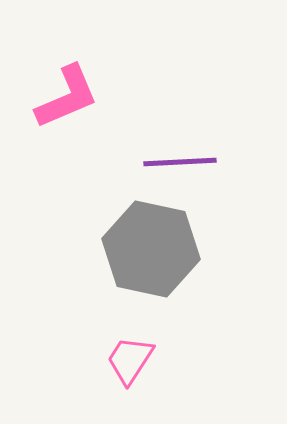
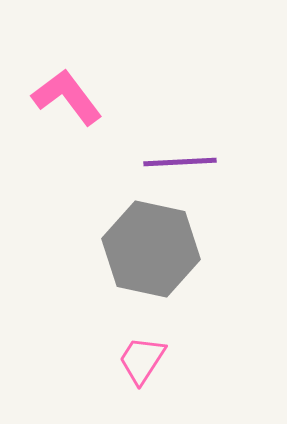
pink L-shape: rotated 104 degrees counterclockwise
pink trapezoid: moved 12 px right
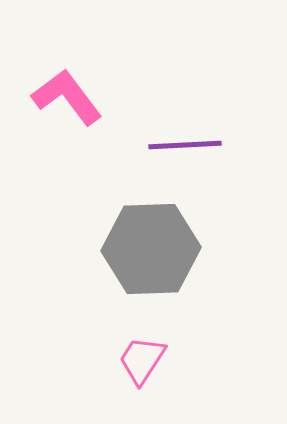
purple line: moved 5 px right, 17 px up
gray hexagon: rotated 14 degrees counterclockwise
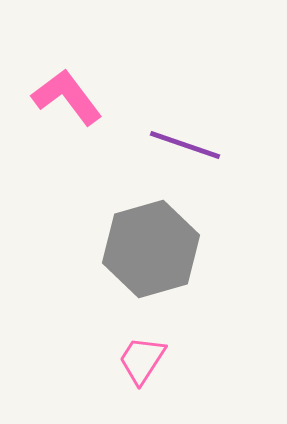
purple line: rotated 22 degrees clockwise
gray hexagon: rotated 14 degrees counterclockwise
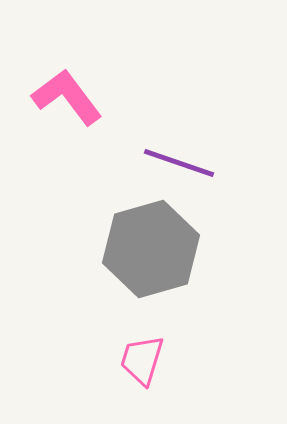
purple line: moved 6 px left, 18 px down
pink trapezoid: rotated 16 degrees counterclockwise
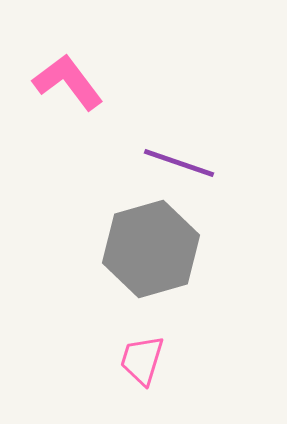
pink L-shape: moved 1 px right, 15 px up
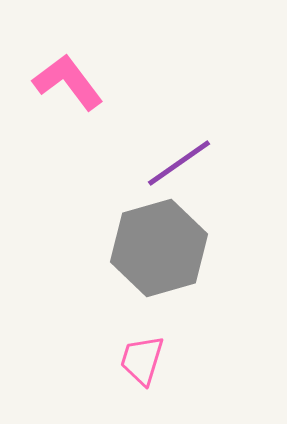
purple line: rotated 54 degrees counterclockwise
gray hexagon: moved 8 px right, 1 px up
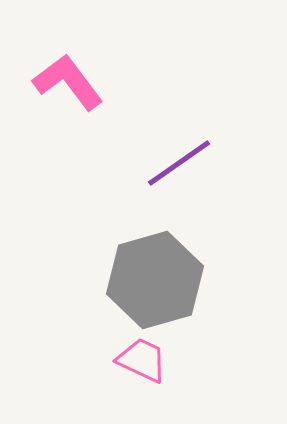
gray hexagon: moved 4 px left, 32 px down
pink trapezoid: rotated 98 degrees clockwise
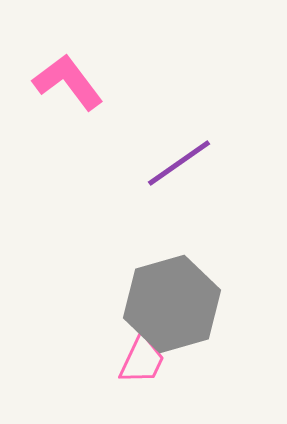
gray hexagon: moved 17 px right, 24 px down
pink trapezoid: rotated 90 degrees clockwise
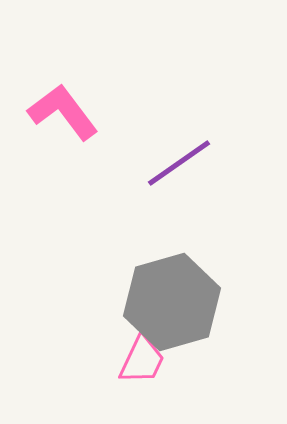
pink L-shape: moved 5 px left, 30 px down
gray hexagon: moved 2 px up
